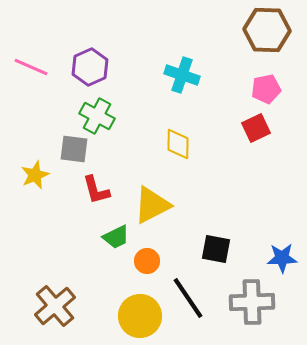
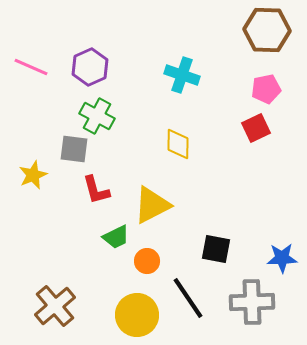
yellow star: moved 2 px left
yellow circle: moved 3 px left, 1 px up
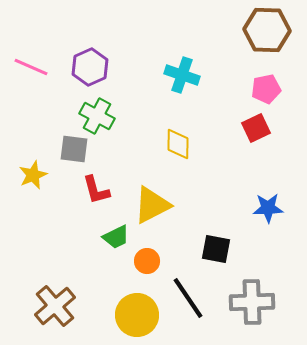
blue star: moved 14 px left, 50 px up
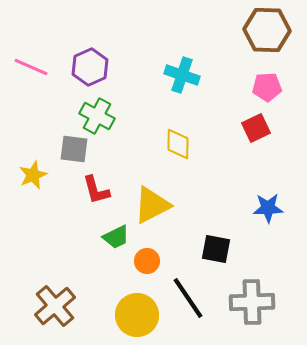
pink pentagon: moved 1 px right, 2 px up; rotated 8 degrees clockwise
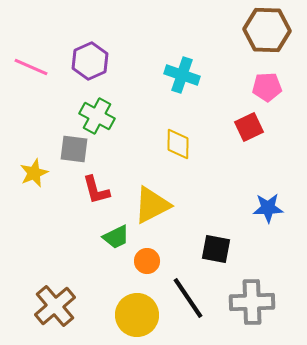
purple hexagon: moved 6 px up
red square: moved 7 px left, 1 px up
yellow star: moved 1 px right, 2 px up
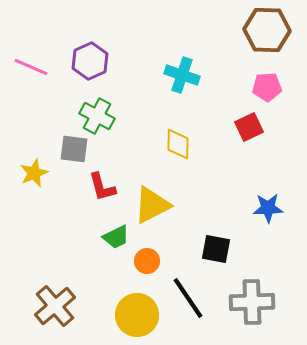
red L-shape: moved 6 px right, 3 px up
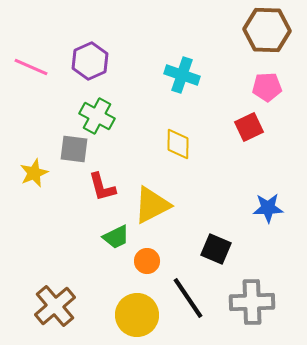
black square: rotated 12 degrees clockwise
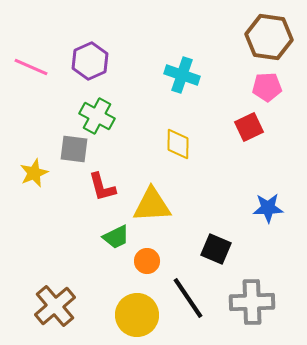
brown hexagon: moved 2 px right, 7 px down; rotated 6 degrees clockwise
yellow triangle: rotated 24 degrees clockwise
